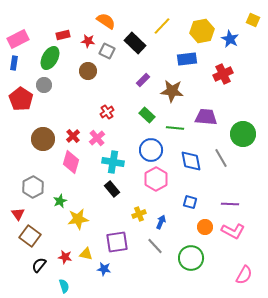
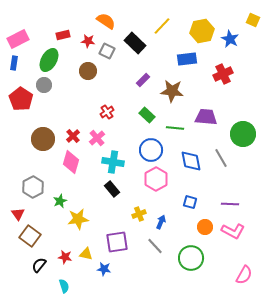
green ellipse at (50, 58): moved 1 px left, 2 px down
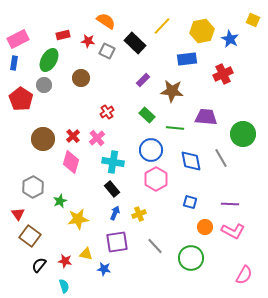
brown circle at (88, 71): moved 7 px left, 7 px down
blue arrow at (161, 222): moved 46 px left, 9 px up
red star at (65, 257): moved 4 px down
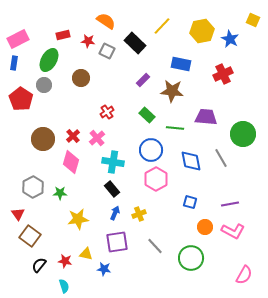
blue rectangle at (187, 59): moved 6 px left, 5 px down; rotated 18 degrees clockwise
green star at (60, 201): moved 8 px up; rotated 24 degrees clockwise
purple line at (230, 204): rotated 12 degrees counterclockwise
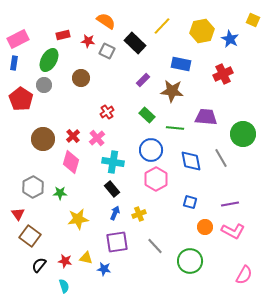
yellow triangle at (86, 254): moved 4 px down
green circle at (191, 258): moved 1 px left, 3 px down
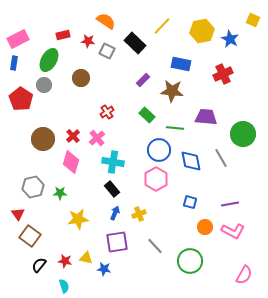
blue circle at (151, 150): moved 8 px right
gray hexagon at (33, 187): rotated 15 degrees clockwise
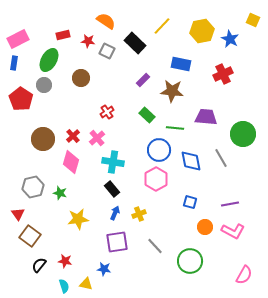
green star at (60, 193): rotated 16 degrees clockwise
yellow triangle at (86, 258): moved 26 px down
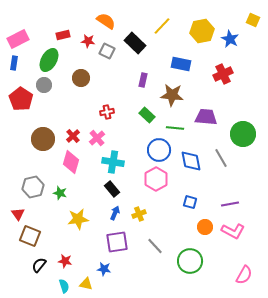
purple rectangle at (143, 80): rotated 32 degrees counterclockwise
brown star at (172, 91): moved 4 px down
red cross at (107, 112): rotated 24 degrees clockwise
brown square at (30, 236): rotated 15 degrees counterclockwise
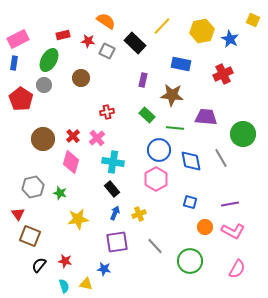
pink semicircle at (244, 275): moved 7 px left, 6 px up
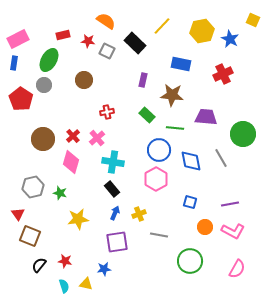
brown circle at (81, 78): moved 3 px right, 2 px down
gray line at (155, 246): moved 4 px right, 11 px up; rotated 36 degrees counterclockwise
blue star at (104, 269): rotated 16 degrees counterclockwise
